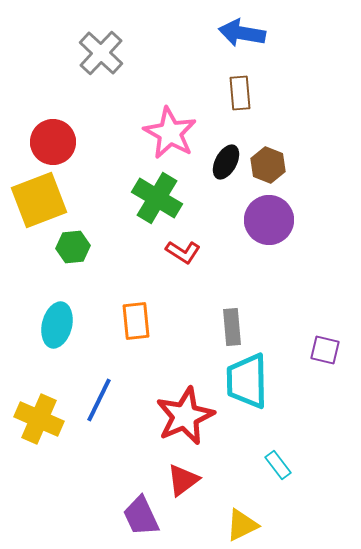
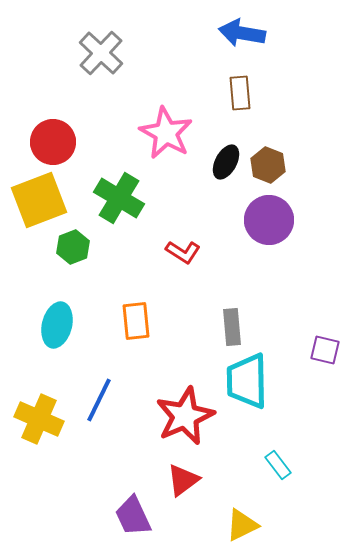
pink star: moved 4 px left
green cross: moved 38 px left
green hexagon: rotated 16 degrees counterclockwise
purple trapezoid: moved 8 px left
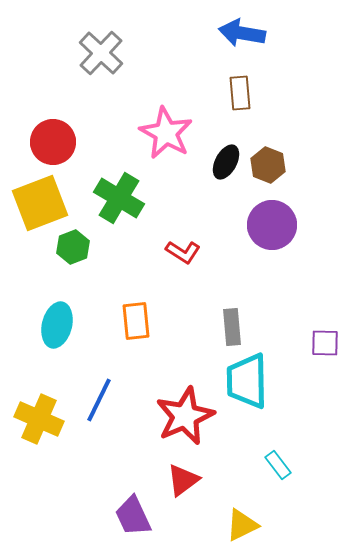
yellow square: moved 1 px right, 3 px down
purple circle: moved 3 px right, 5 px down
purple square: moved 7 px up; rotated 12 degrees counterclockwise
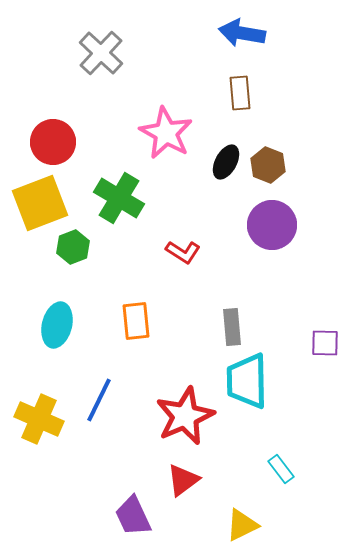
cyan rectangle: moved 3 px right, 4 px down
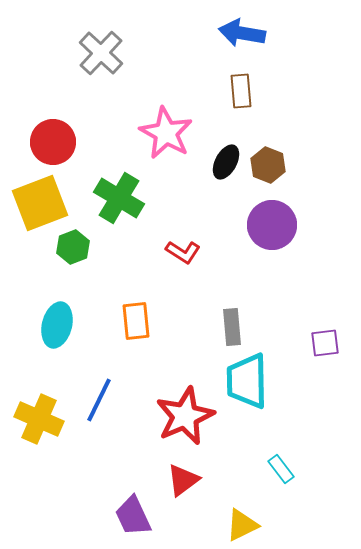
brown rectangle: moved 1 px right, 2 px up
purple square: rotated 8 degrees counterclockwise
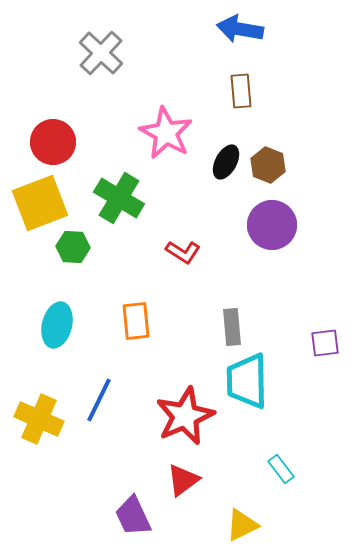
blue arrow: moved 2 px left, 4 px up
green hexagon: rotated 24 degrees clockwise
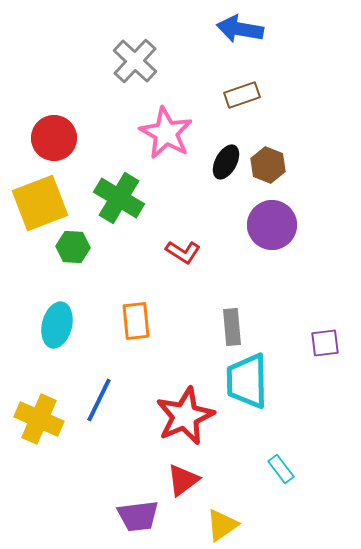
gray cross: moved 34 px right, 8 px down
brown rectangle: moved 1 px right, 4 px down; rotated 76 degrees clockwise
red circle: moved 1 px right, 4 px up
purple trapezoid: moved 5 px right; rotated 72 degrees counterclockwise
yellow triangle: moved 20 px left; rotated 9 degrees counterclockwise
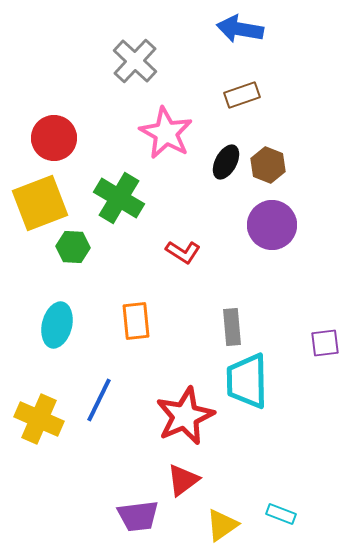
cyan rectangle: moved 45 px down; rotated 32 degrees counterclockwise
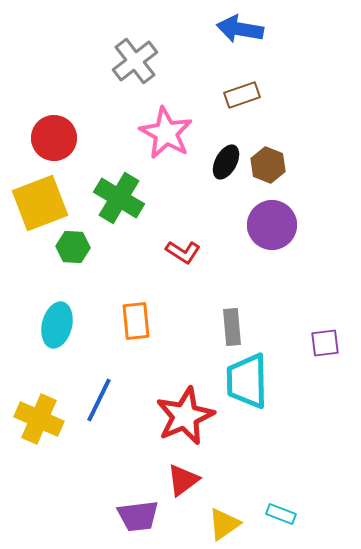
gray cross: rotated 9 degrees clockwise
yellow triangle: moved 2 px right, 1 px up
